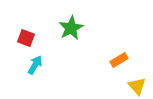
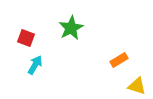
yellow triangle: rotated 30 degrees counterclockwise
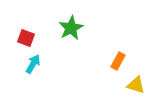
orange rectangle: moved 1 px left, 1 px down; rotated 30 degrees counterclockwise
cyan arrow: moved 2 px left, 1 px up
yellow triangle: moved 1 px left, 1 px up
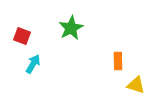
red square: moved 4 px left, 2 px up
orange rectangle: rotated 30 degrees counterclockwise
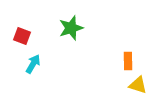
green star: rotated 10 degrees clockwise
orange rectangle: moved 10 px right
yellow triangle: moved 2 px right
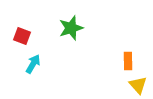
yellow triangle: rotated 30 degrees clockwise
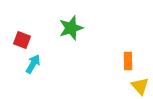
red square: moved 4 px down
yellow triangle: moved 2 px right, 1 px down
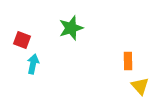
cyan arrow: rotated 18 degrees counterclockwise
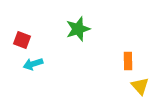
green star: moved 7 px right, 1 px down
cyan arrow: rotated 120 degrees counterclockwise
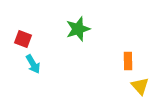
red square: moved 1 px right, 1 px up
cyan arrow: rotated 102 degrees counterclockwise
